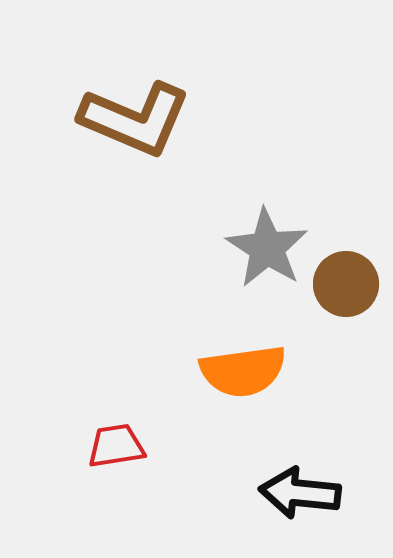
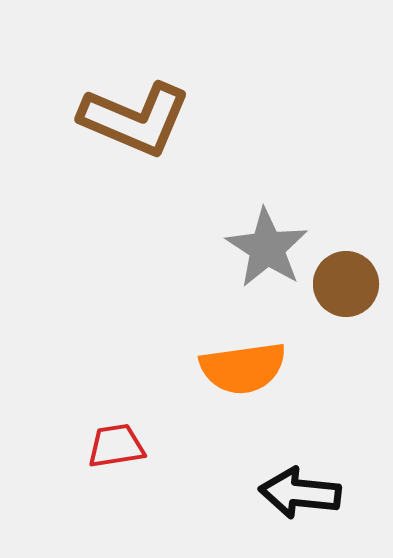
orange semicircle: moved 3 px up
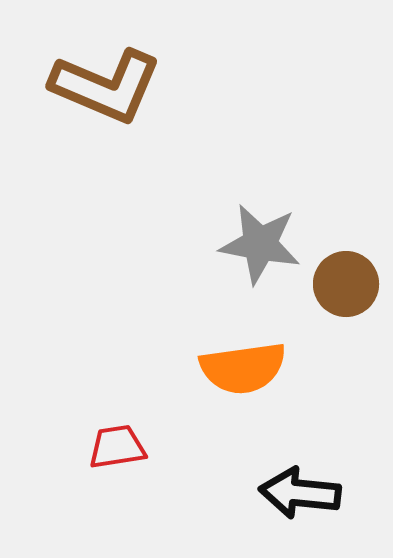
brown L-shape: moved 29 px left, 33 px up
gray star: moved 7 px left, 4 px up; rotated 22 degrees counterclockwise
red trapezoid: moved 1 px right, 1 px down
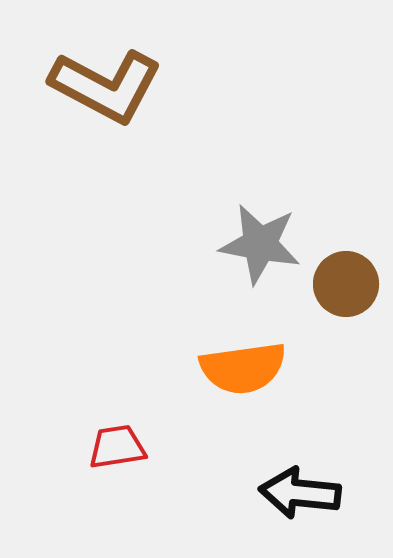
brown L-shape: rotated 5 degrees clockwise
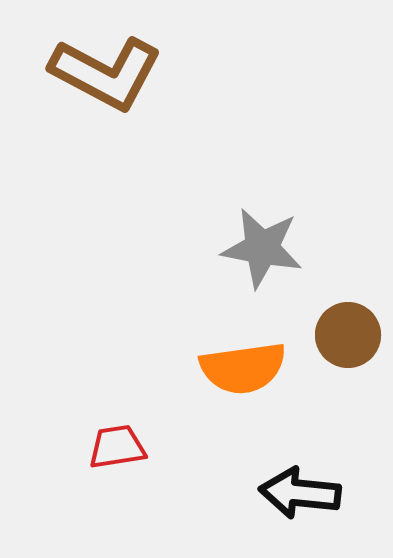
brown L-shape: moved 13 px up
gray star: moved 2 px right, 4 px down
brown circle: moved 2 px right, 51 px down
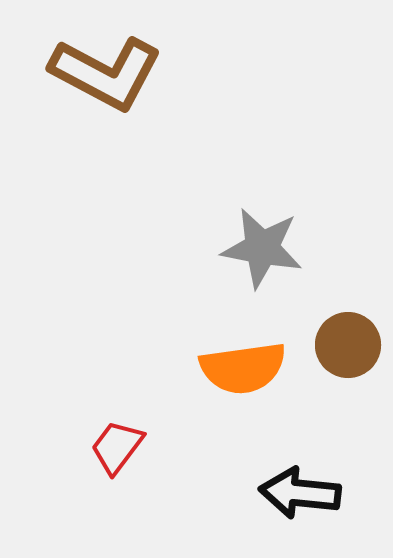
brown circle: moved 10 px down
red trapezoid: rotated 44 degrees counterclockwise
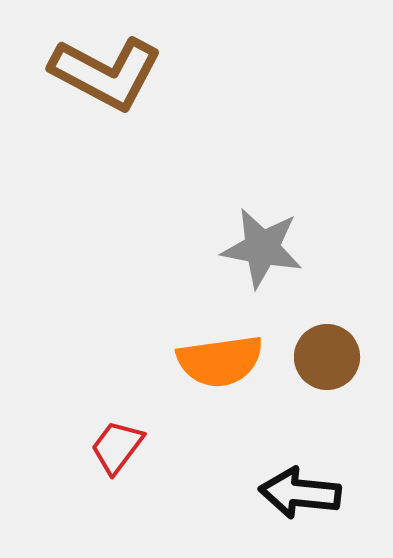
brown circle: moved 21 px left, 12 px down
orange semicircle: moved 23 px left, 7 px up
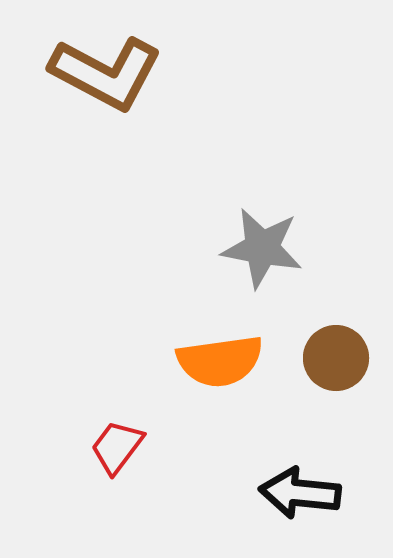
brown circle: moved 9 px right, 1 px down
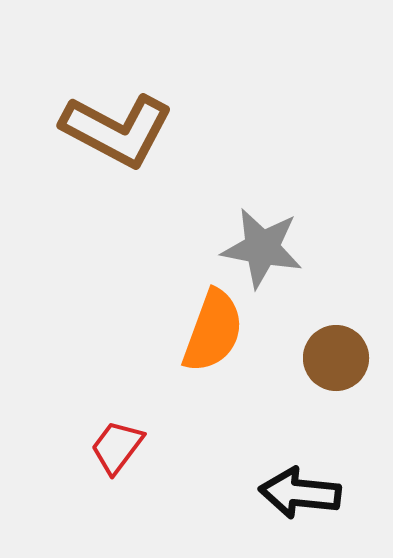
brown L-shape: moved 11 px right, 57 px down
orange semicircle: moved 7 px left, 30 px up; rotated 62 degrees counterclockwise
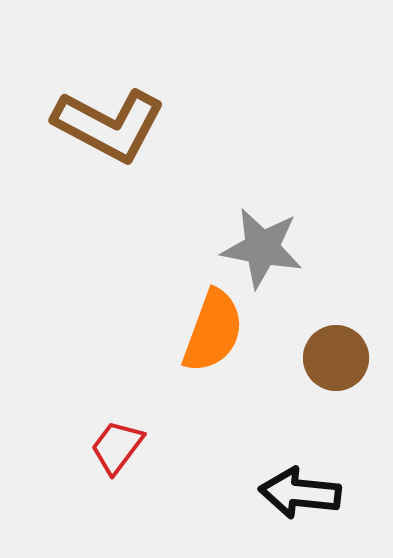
brown L-shape: moved 8 px left, 5 px up
